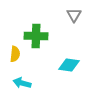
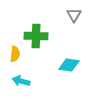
cyan arrow: moved 1 px left, 2 px up
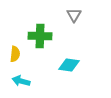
green cross: moved 4 px right
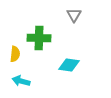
green cross: moved 1 px left, 2 px down
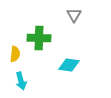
cyan arrow: rotated 120 degrees counterclockwise
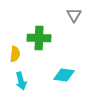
cyan diamond: moved 5 px left, 10 px down
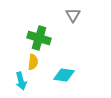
gray triangle: moved 1 px left
green cross: rotated 15 degrees clockwise
yellow semicircle: moved 18 px right, 8 px down
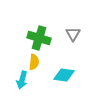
gray triangle: moved 19 px down
yellow semicircle: moved 1 px right
cyan arrow: moved 1 px right, 1 px up; rotated 30 degrees clockwise
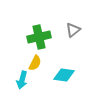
gray triangle: moved 4 px up; rotated 21 degrees clockwise
green cross: moved 1 px up; rotated 30 degrees counterclockwise
yellow semicircle: moved 1 px right, 1 px down; rotated 21 degrees clockwise
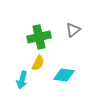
yellow semicircle: moved 3 px right
